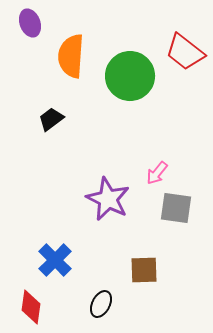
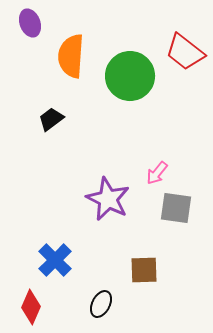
red diamond: rotated 16 degrees clockwise
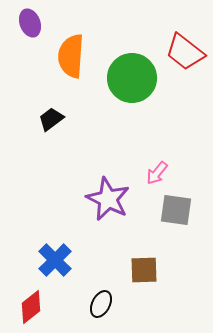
green circle: moved 2 px right, 2 px down
gray square: moved 2 px down
red diamond: rotated 28 degrees clockwise
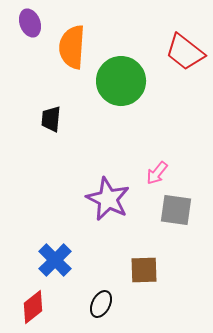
orange semicircle: moved 1 px right, 9 px up
green circle: moved 11 px left, 3 px down
black trapezoid: rotated 48 degrees counterclockwise
red diamond: moved 2 px right
